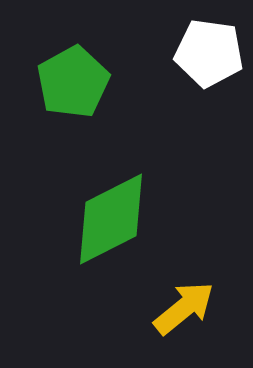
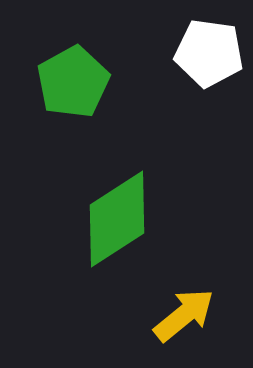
green diamond: moved 6 px right; rotated 6 degrees counterclockwise
yellow arrow: moved 7 px down
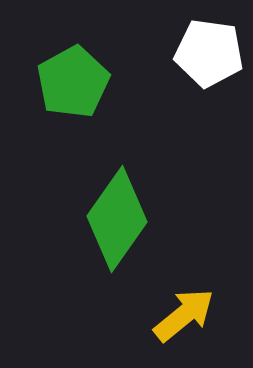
green diamond: rotated 22 degrees counterclockwise
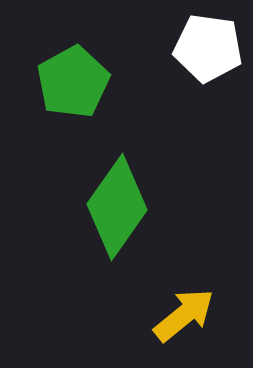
white pentagon: moved 1 px left, 5 px up
green diamond: moved 12 px up
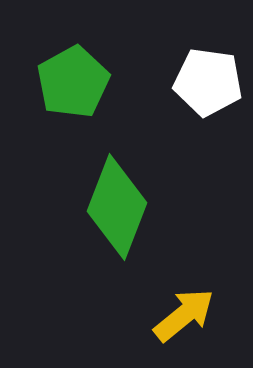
white pentagon: moved 34 px down
green diamond: rotated 14 degrees counterclockwise
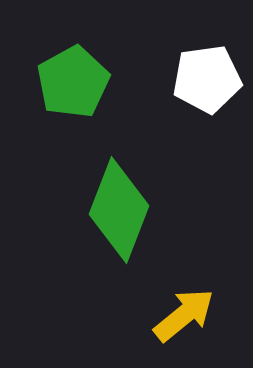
white pentagon: moved 1 px left, 3 px up; rotated 16 degrees counterclockwise
green diamond: moved 2 px right, 3 px down
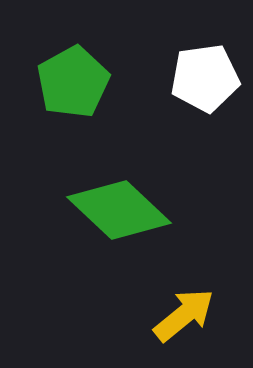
white pentagon: moved 2 px left, 1 px up
green diamond: rotated 68 degrees counterclockwise
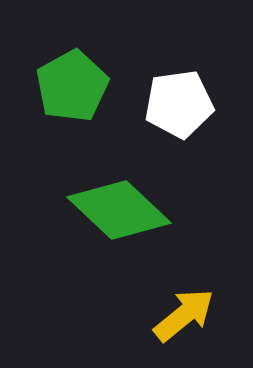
white pentagon: moved 26 px left, 26 px down
green pentagon: moved 1 px left, 4 px down
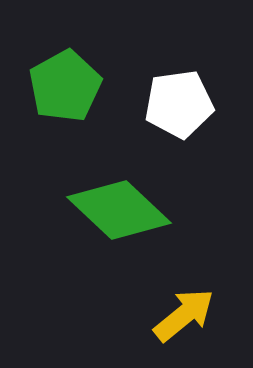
green pentagon: moved 7 px left
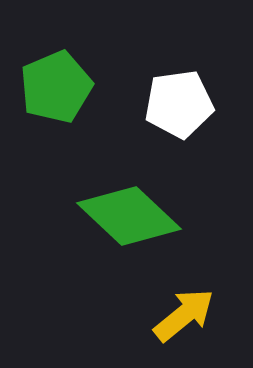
green pentagon: moved 9 px left, 1 px down; rotated 6 degrees clockwise
green diamond: moved 10 px right, 6 px down
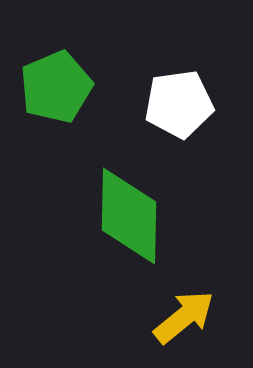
green diamond: rotated 48 degrees clockwise
yellow arrow: moved 2 px down
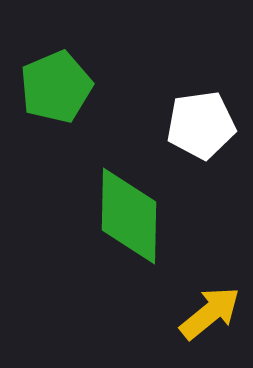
white pentagon: moved 22 px right, 21 px down
yellow arrow: moved 26 px right, 4 px up
